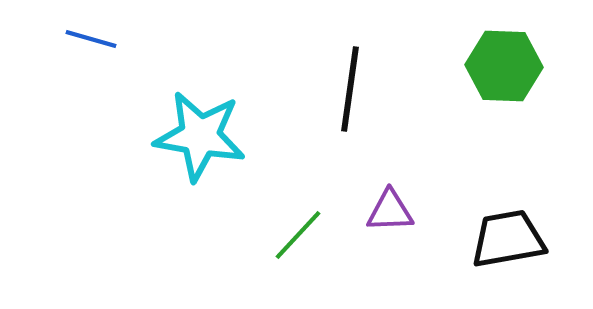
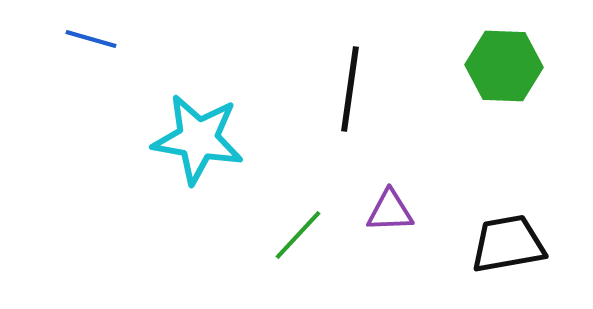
cyan star: moved 2 px left, 3 px down
black trapezoid: moved 5 px down
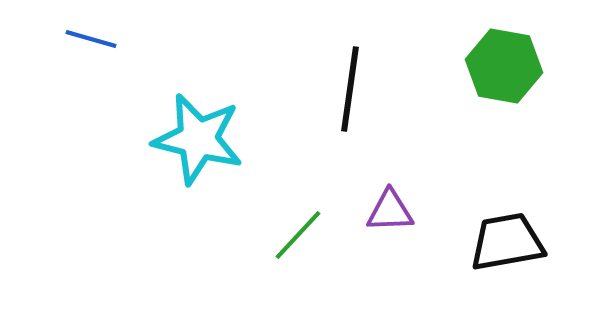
green hexagon: rotated 8 degrees clockwise
cyan star: rotated 4 degrees clockwise
black trapezoid: moved 1 px left, 2 px up
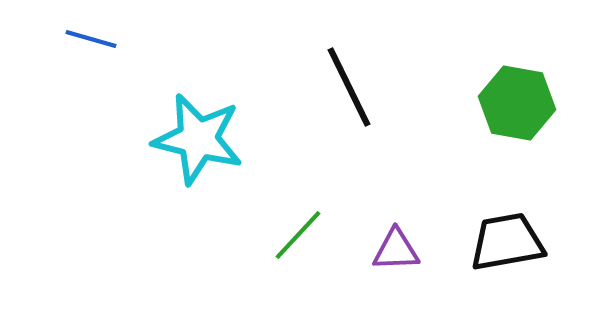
green hexagon: moved 13 px right, 37 px down
black line: moved 1 px left, 2 px up; rotated 34 degrees counterclockwise
purple triangle: moved 6 px right, 39 px down
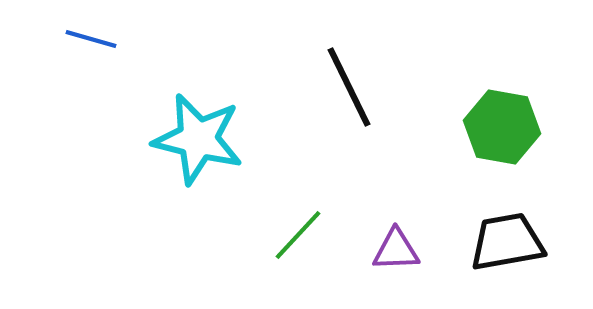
green hexagon: moved 15 px left, 24 px down
